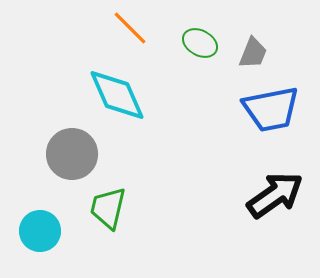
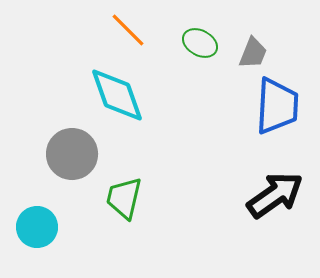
orange line: moved 2 px left, 2 px down
cyan diamond: rotated 4 degrees clockwise
blue trapezoid: moved 6 px right, 3 px up; rotated 76 degrees counterclockwise
green trapezoid: moved 16 px right, 10 px up
cyan circle: moved 3 px left, 4 px up
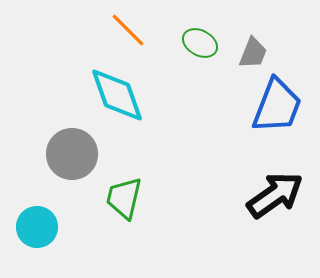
blue trapezoid: rotated 18 degrees clockwise
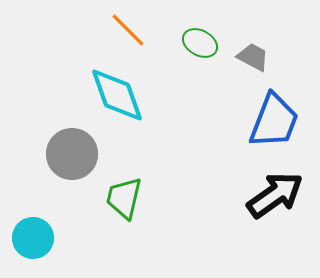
gray trapezoid: moved 4 px down; rotated 84 degrees counterclockwise
blue trapezoid: moved 3 px left, 15 px down
cyan circle: moved 4 px left, 11 px down
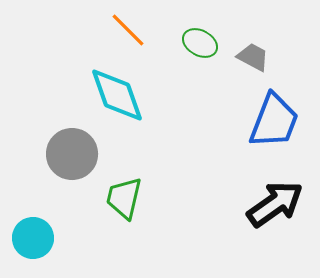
black arrow: moved 9 px down
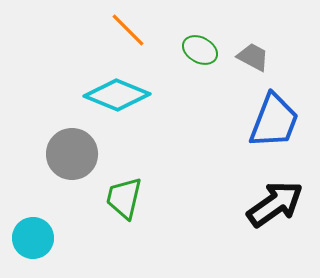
green ellipse: moved 7 px down
cyan diamond: rotated 48 degrees counterclockwise
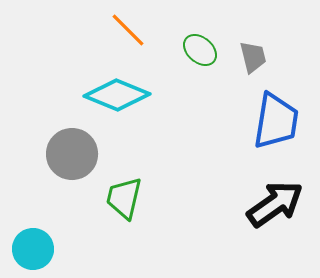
green ellipse: rotated 12 degrees clockwise
gray trapezoid: rotated 48 degrees clockwise
blue trapezoid: moved 2 px right; rotated 12 degrees counterclockwise
cyan circle: moved 11 px down
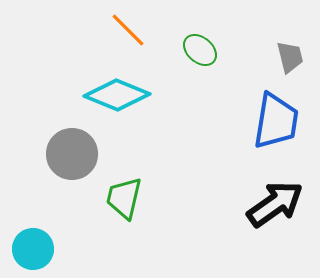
gray trapezoid: moved 37 px right
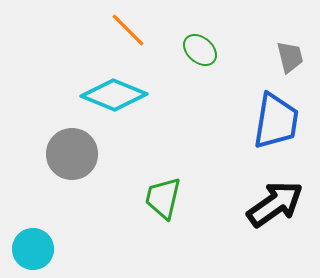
cyan diamond: moved 3 px left
green trapezoid: moved 39 px right
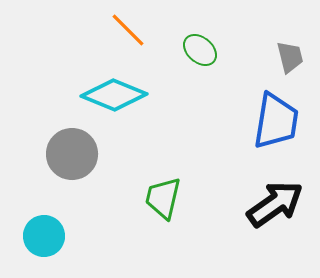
cyan circle: moved 11 px right, 13 px up
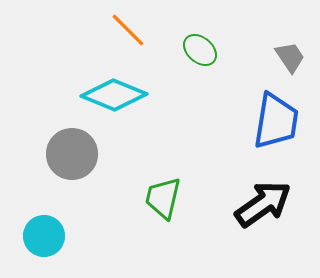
gray trapezoid: rotated 20 degrees counterclockwise
black arrow: moved 12 px left
